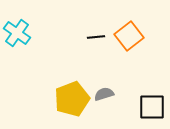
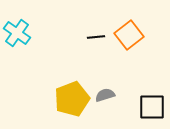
orange square: moved 1 px up
gray semicircle: moved 1 px right, 1 px down
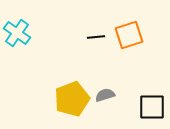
orange square: rotated 20 degrees clockwise
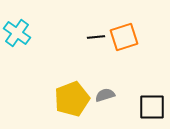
orange square: moved 5 px left, 2 px down
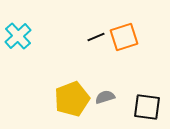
cyan cross: moved 1 px right, 3 px down; rotated 12 degrees clockwise
black line: rotated 18 degrees counterclockwise
gray semicircle: moved 2 px down
black square: moved 5 px left; rotated 8 degrees clockwise
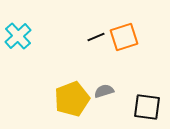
gray semicircle: moved 1 px left, 6 px up
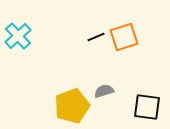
yellow pentagon: moved 7 px down
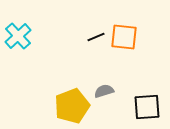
orange square: rotated 24 degrees clockwise
black square: rotated 12 degrees counterclockwise
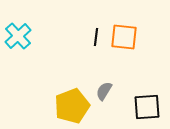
black line: rotated 60 degrees counterclockwise
gray semicircle: rotated 42 degrees counterclockwise
